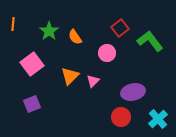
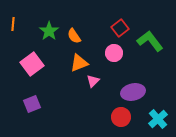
orange semicircle: moved 1 px left, 1 px up
pink circle: moved 7 px right
orange triangle: moved 9 px right, 13 px up; rotated 24 degrees clockwise
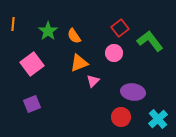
green star: moved 1 px left
purple ellipse: rotated 20 degrees clockwise
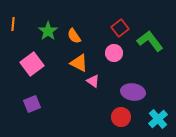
orange triangle: rotated 48 degrees clockwise
pink triangle: rotated 40 degrees counterclockwise
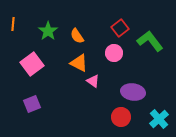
orange semicircle: moved 3 px right
cyan cross: moved 1 px right
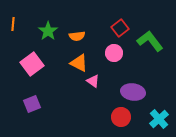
orange semicircle: rotated 63 degrees counterclockwise
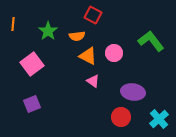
red square: moved 27 px left, 13 px up; rotated 24 degrees counterclockwise
green L-shape: moved 1 px right
orange triangle: moved 9 px right, 7 px up
